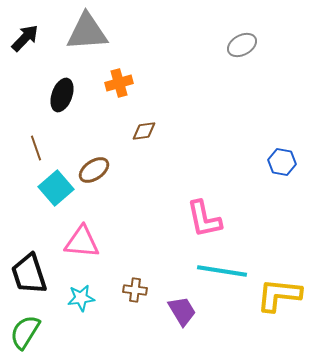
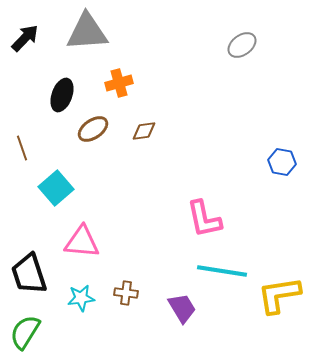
gray ellipse: rotated 8 degrees counterclockwise
brown line: moved 14 px left
brown ellipse: moved 1 px left, 41 px up
brown cross: moved 9 px left, 3 px down
yellow L-shape: rotated 15 degrees counterclockwise
purple trapezoid: moved 3 px up
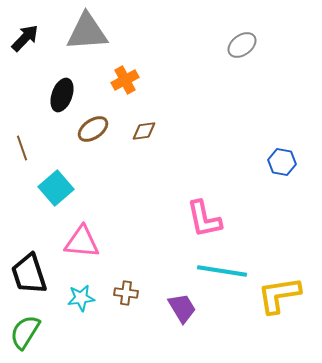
orange cross: moved 6 px right, 3 px up; rotated 12 degrees counterclockwise
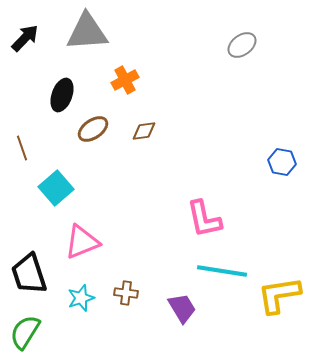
pink triangle: rotated 27 degrees counterclockwise
cyan star: rotated 12 degrees counterclockwise
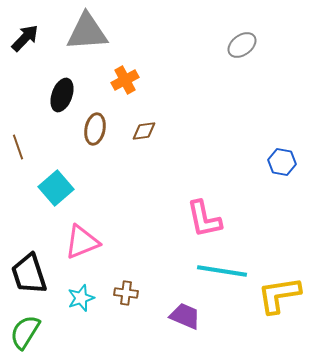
brown ellipse: moved 2 px right; rotated 44 degrees counterclockwise
brown line: moved 4 px left, 1 px up
purple trapezoid: moved 3 px right, 8 px down; rotated 36 degrees counterclockwise
